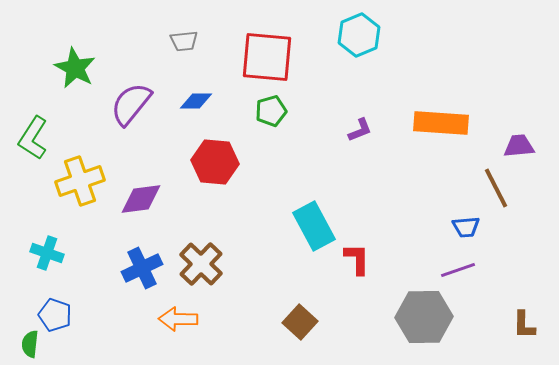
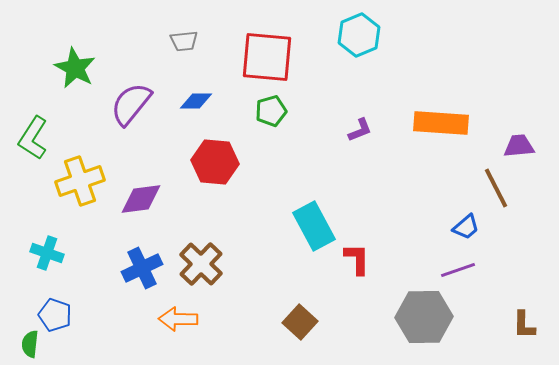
blue trapezoid: rotated 36 degrees counterclockwise
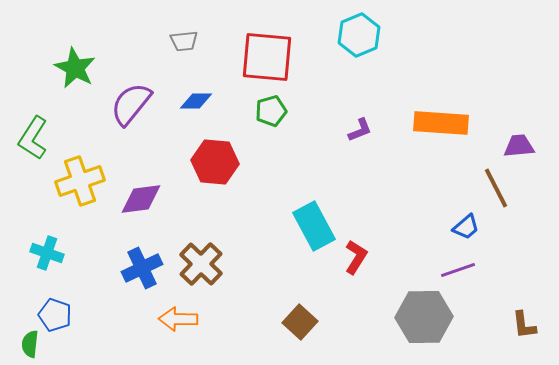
red L-shape: moved 1 px left, 2 px up; rotated 32 degrees clockwise
brown L-shape: rotated 8 degrees counterclockwise
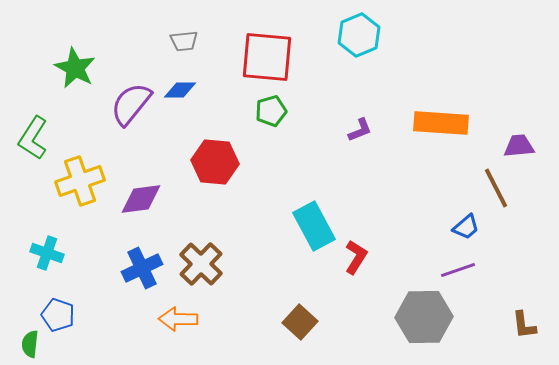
blue diamond: moved 16 px left, 11 px up
blue pentagon: moved 3 px right
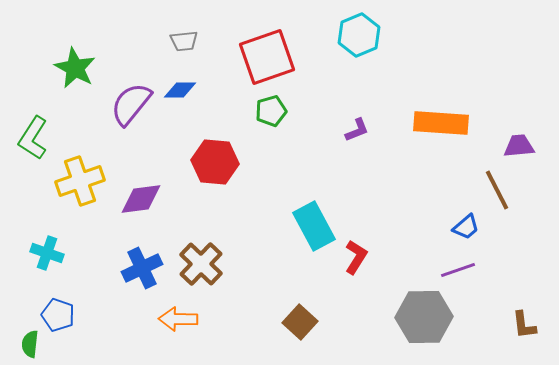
red square: rotated 24 degrees counterclockwise
purple L-shape: moved 3 px left
brown line: moved 1 px right, 2 px down
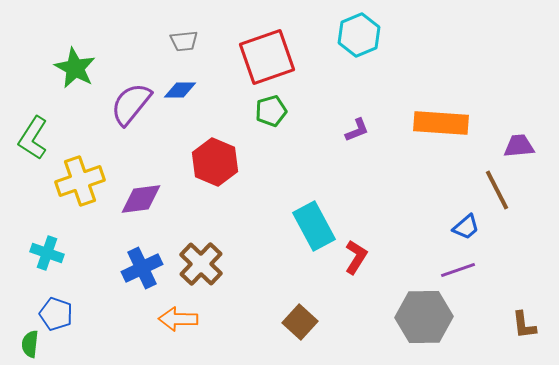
red hexagon: rotated 18 degrees clockwise
blue pentagon: moved 2 px left, 1 px up
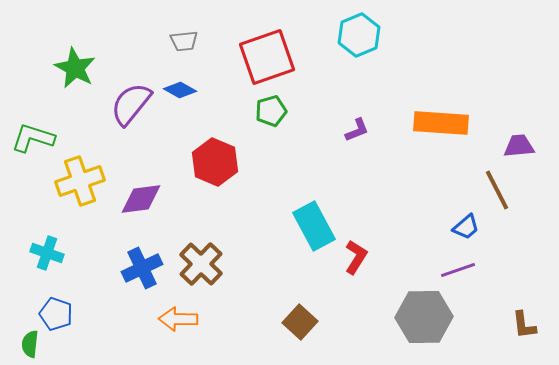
blue diamond: rotated 28 degrees clockwise
green L-shape: rotated 75 degrees clockwise
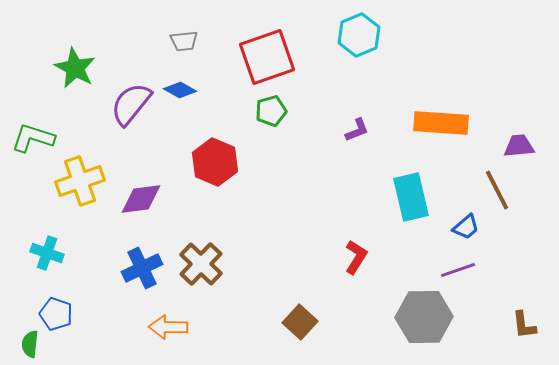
cyan rectangle: moved 97 px right, 29 px up; rotated 15 degrees clockwise
orange arrow: moved 10 px left, 8 px down
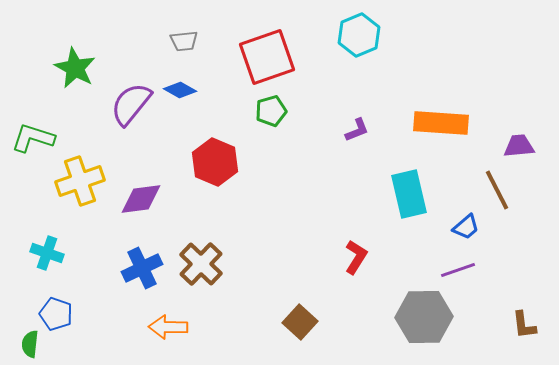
cyan rectangle: moved 2 px left, 3 px up
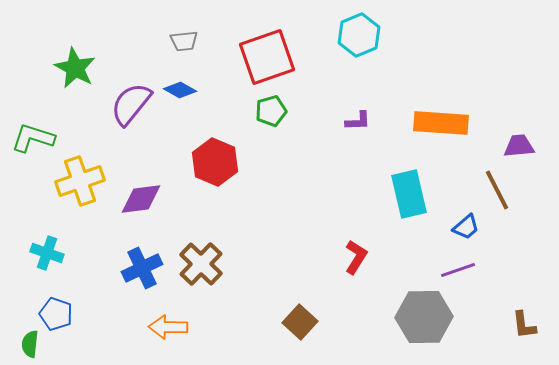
purple L-shape: moved 1 px right, 9 px up; rotated 20 degrees clockwise
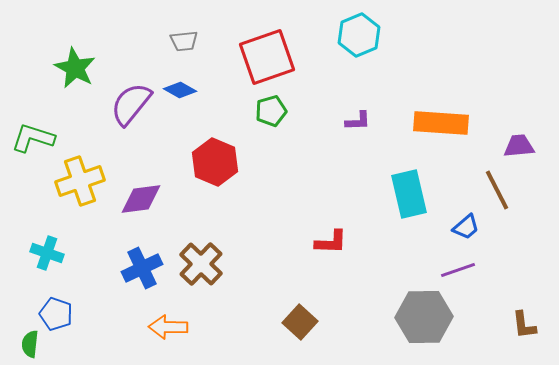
red L-shape: moved 25 px left, 15 px up; rotated 60 degrees clockwise
